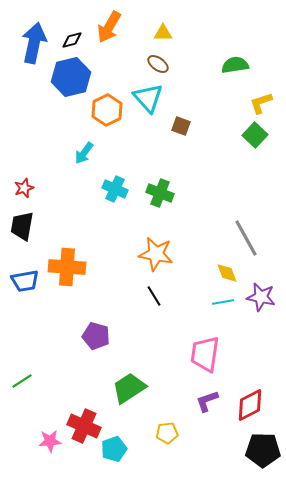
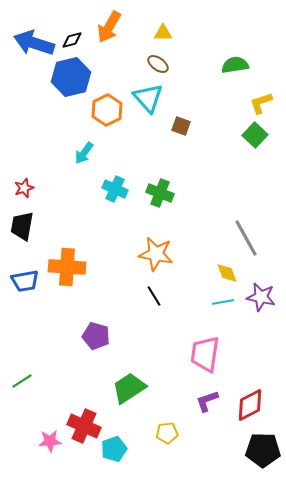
blue arrow: rotated 84 degrees counterclockwise
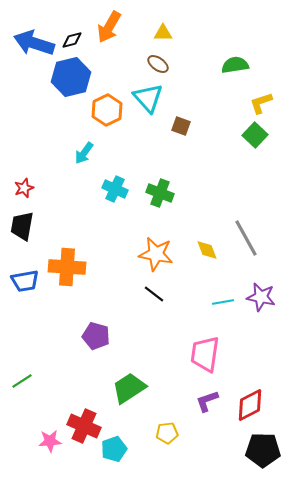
yellow diamond: moved 20 px left, 23 px up
black line: moved 2 px up; rotated 20 degrees counterclockwise
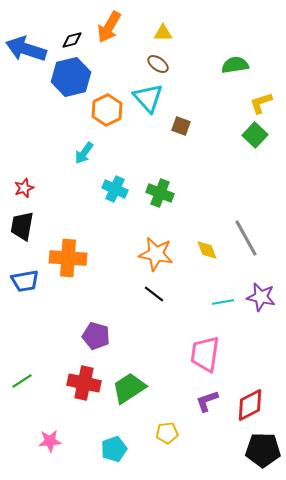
blue arrow: moved 8 px left, 6 px down
orange cross: moved 1 px right, 9 px up
red cross: moved 43 px up; rotated 12 degrees counterclockwise
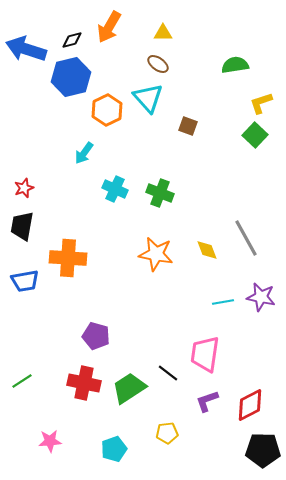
brown square: moved 7 px right
black line: moved 14 px right, 79 px down
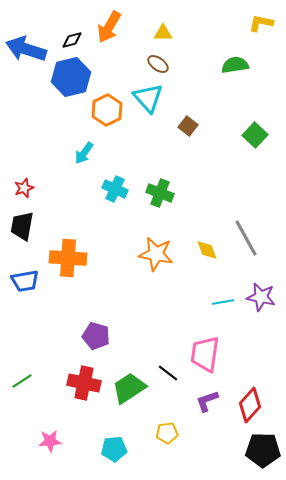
yellow L-shape: moved 80 px up; rotated 30 degrees clockwise
brown square: rotated 18 degrees clockwise
red diamond: rotated 20 degrees counterclockwise
cyan pentagon: rotated 15 degrees clockwise
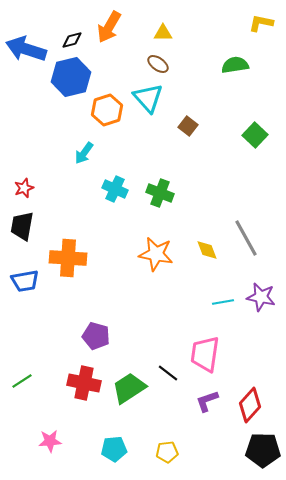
orange hexagon: rotated 8 degrees clockwise
yellow pentagon: moved 19 px down
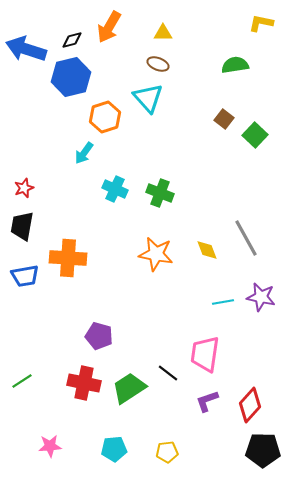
brown ellipse: rotated 15 degrees counterclockwise
orange hexagon: moved 2 px left, 7 px down
brown square: moved 36 px right, 7 px up
blue trapezoid: moved 5 px up
purple pentagon: moved 3 px right
pink star: moved 5 px down
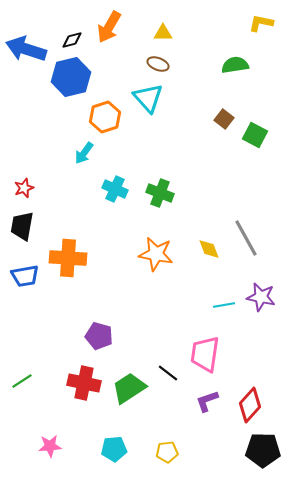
green square: rotated 15 degrees counterclockwise
yellow diamond: moved 2 px right, 1 px up
cyan line: moved 1 px right, 3 px down
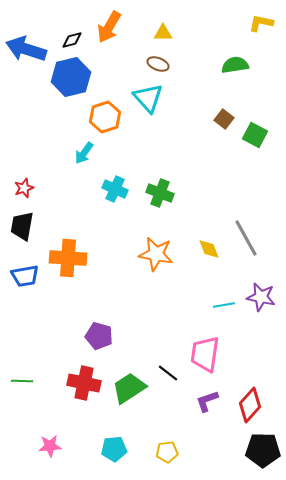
green line: rotated 35 degrees clockwise
